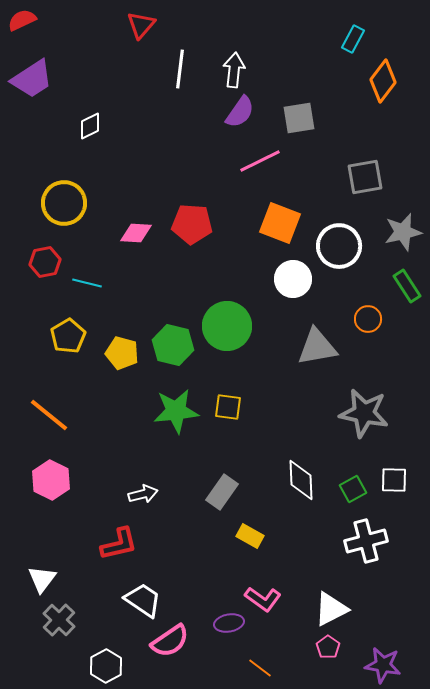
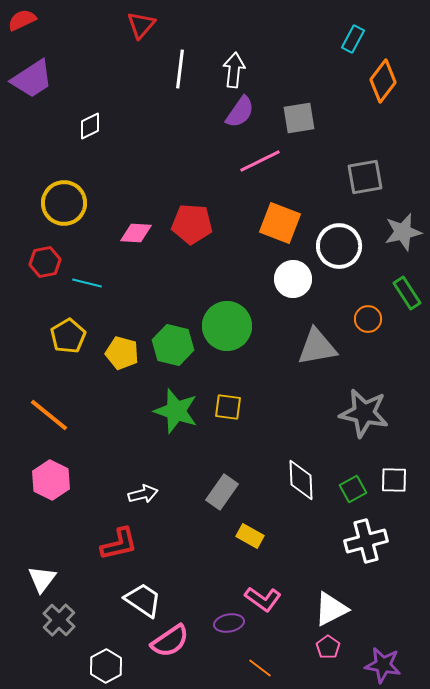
green rectangle at (407, 286): moved 7 px down
green star at (176, 411): rotated 24 degrees clockwise
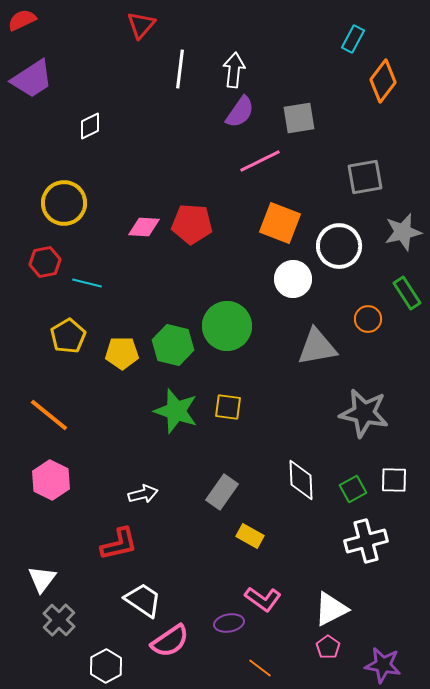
pink diamond at (136, 233): moved 8 px right, 6 px up
yellow pentagon at (122, 353): rotated 16 degrees counterclockwise
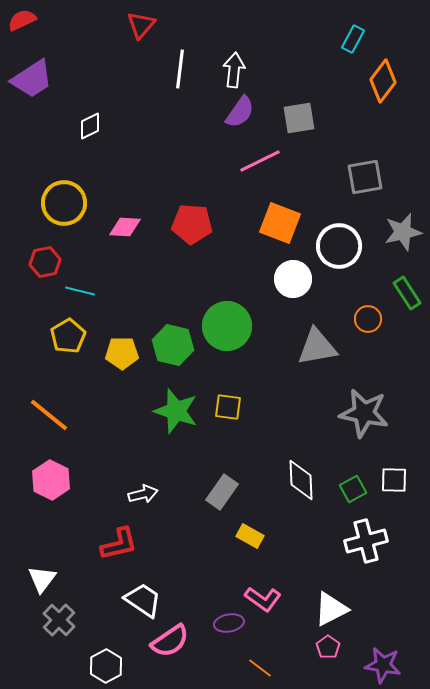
pink diamond at (144, 227): moved 19 px left
cyan line at (87, 283): moved 7 px left, 8 px down
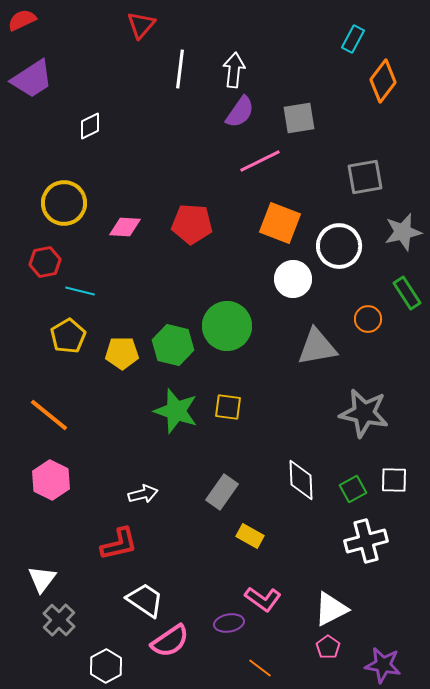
white trapezoid at (143, 600): moved 2 px right
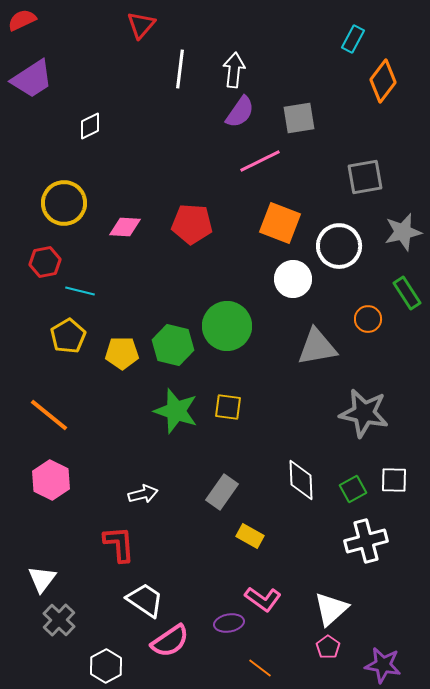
red L-shape at (119, 544): rotated 81 degrees counterclockwise
white triangle at (331, 609): rotated 15 degrees counterclockwise
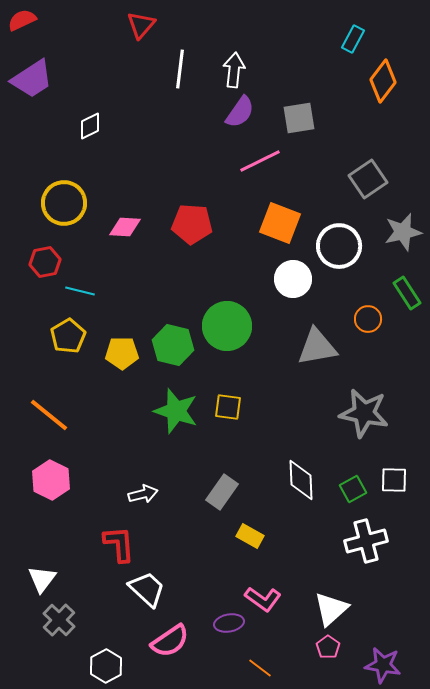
gray square at (365, 177): moved 3 px right, 2 px down; rotated 24 degrees counterclockwise
white trapezoid at (145, 600): moved 2 px right, 11 px up; rotated 9 degrees clockwise
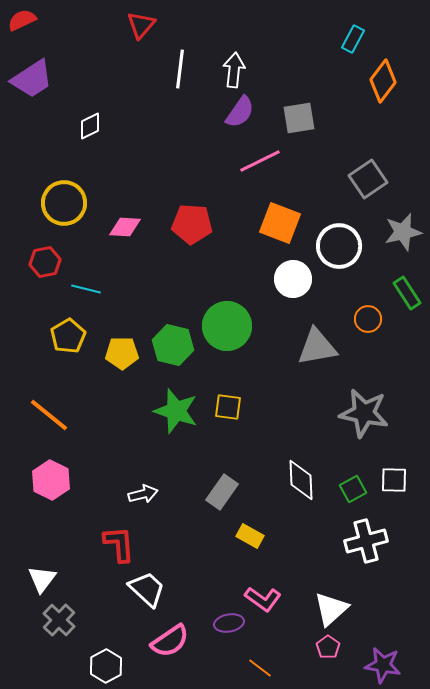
cyan line at (80, 291): moved 6 px right, 2 px up
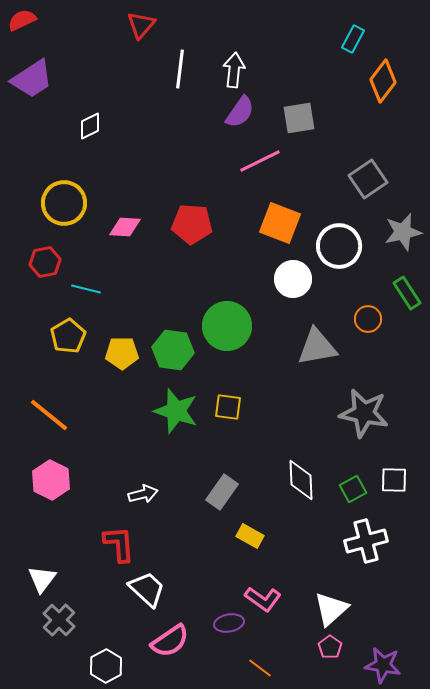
green hexagon at (173, 345): moved 5 px down; rotated 6 degrees counterclockwise
pink pentagon at (328, 647): moved 2 px right
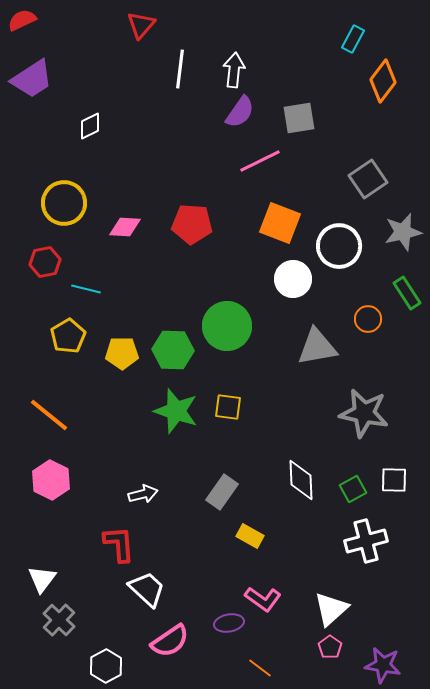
green hexagon at (173, 350): rotated 6 degrees counterclockwise
